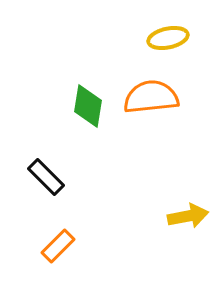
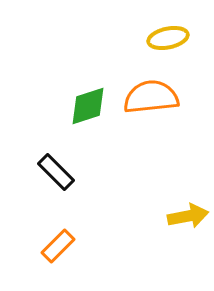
green diamond: rotated 63 degrees clockwise
black rectangle: moved 10 px right, 5 px up
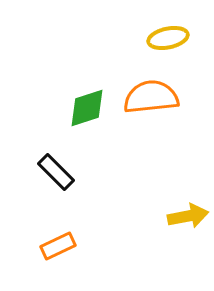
green diamond: moved 1 px left, 2 px down
orange rectangle: rotated 20 degrees clockwise
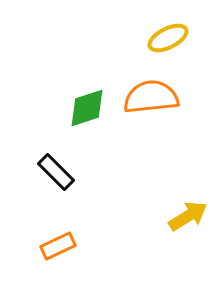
yellow ellipse: rotated 15 degrees counterclockwise
yellow arrow: rotated 21 degrees counterclockwise
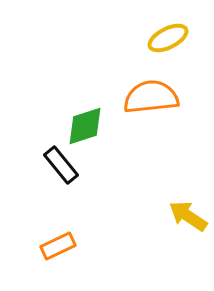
green diamond: moved 2 px left, 18 px down
black rectangle: moved 5 px right, 7 px up; rotated 6 degrees clockwise
yellow arrow: rotated 114 degrees counterclockwise
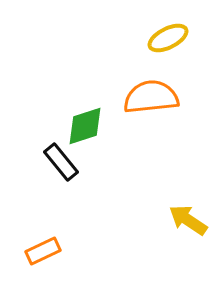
black rectangle: moved 3 px up
yellow arrow: moved 4 px down
orange rectangle: moved 15 px left, 5 px down
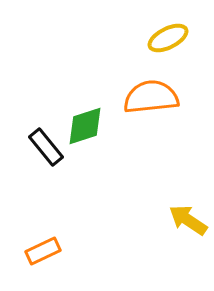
black rectangle: moved 15 px left, 15 px up
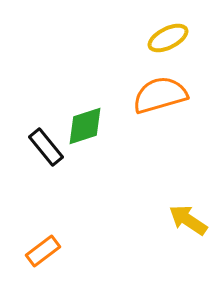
orange semicircle: moved 9 px right, 2 px up; rotated 10 degrees counterclockwise
orange rectangle: rotated 12 degrees counterclockwise
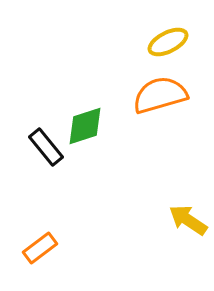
yellow ellipse: moved 4 px down
orange rectangle: moved 3 px left, 3 px up
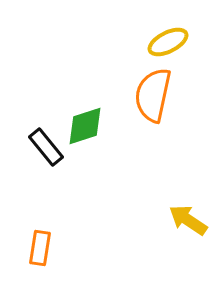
orange semicircle: moved 7 px left; rotated 62 degrees counterclockwise
orange rectangle: rotated 44 degrees counterclockwise
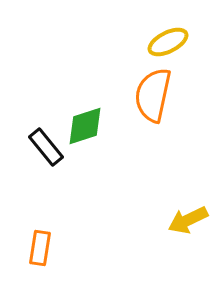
yellow arrow: rotated 60 degrees counterclockwise
